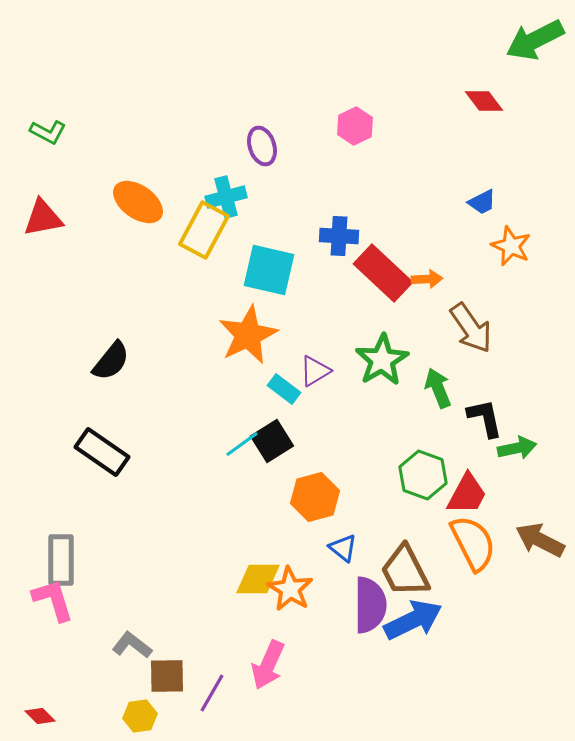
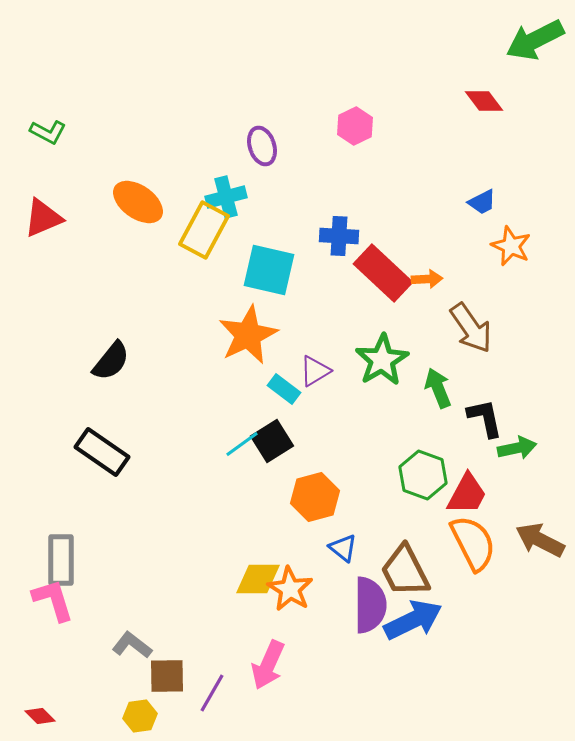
red triangle at (43, 218): rotated 12 degrees counterclockwise
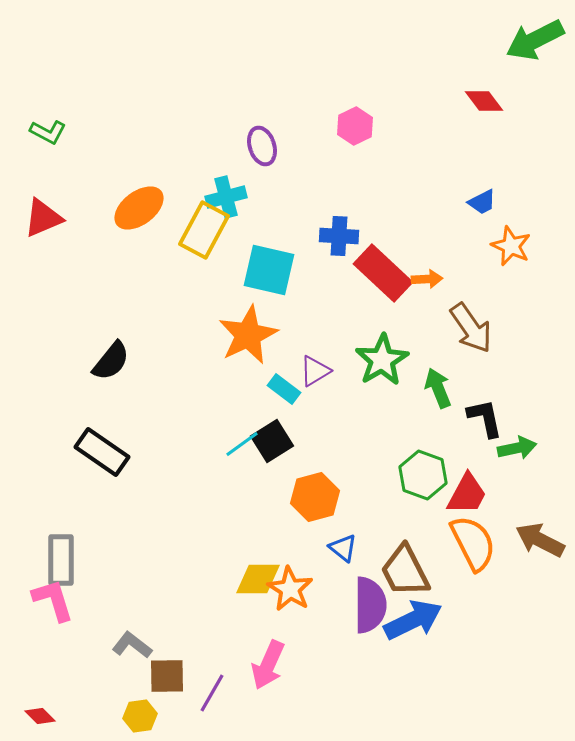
orange ellipse at (138, 202): moved 1 px right, 6 px down; rotated 72 degrees counterclockwise
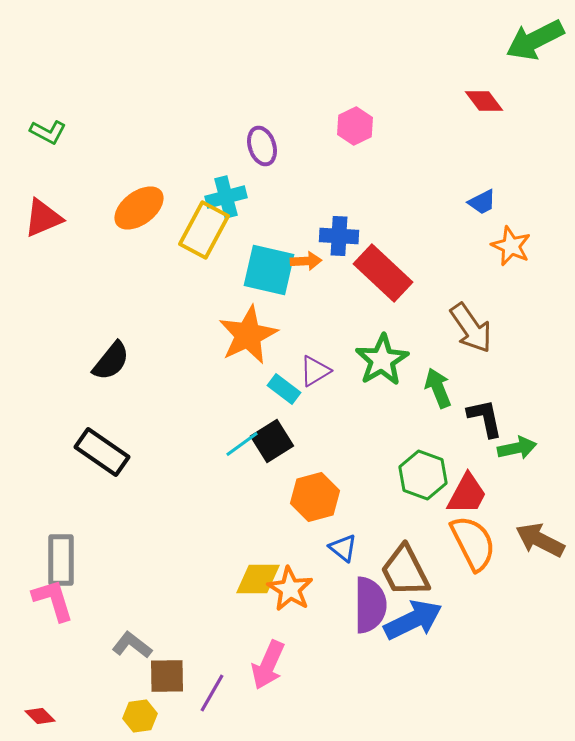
orange arrow at (427, 279): moved 121 px left, 18 px up
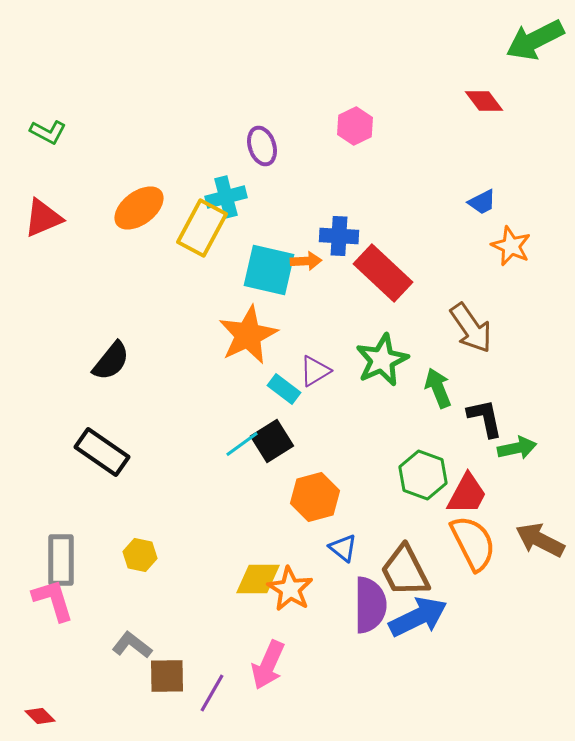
yellow rectangle at (204, 230): moved 2 px left, 2 px up
green star at (382, 360): rotated 6 degrees clockwise
blue arrow at (413, 620): moved 5 px right, 3 px up
yellow hexagon at (140, 716): moved 161 px up; rotated 20 degrees clockwise
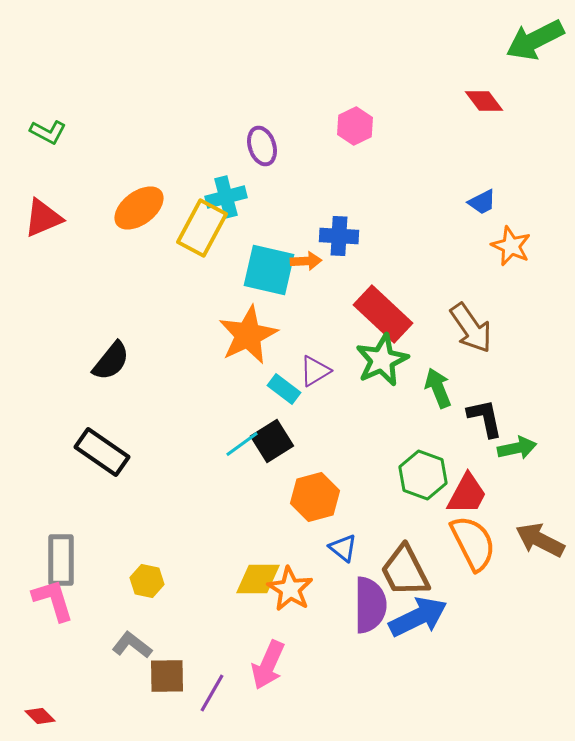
red rectangle at (383, 273): moved 41 px down
yellow hexagon at (140, 555): moved 7 px right, 26 px down
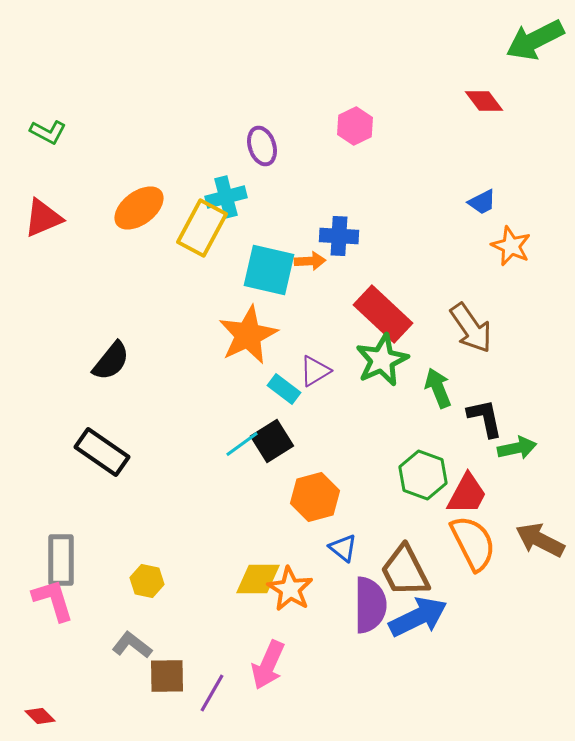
orange arrow at (306, 261): moved 4 px right
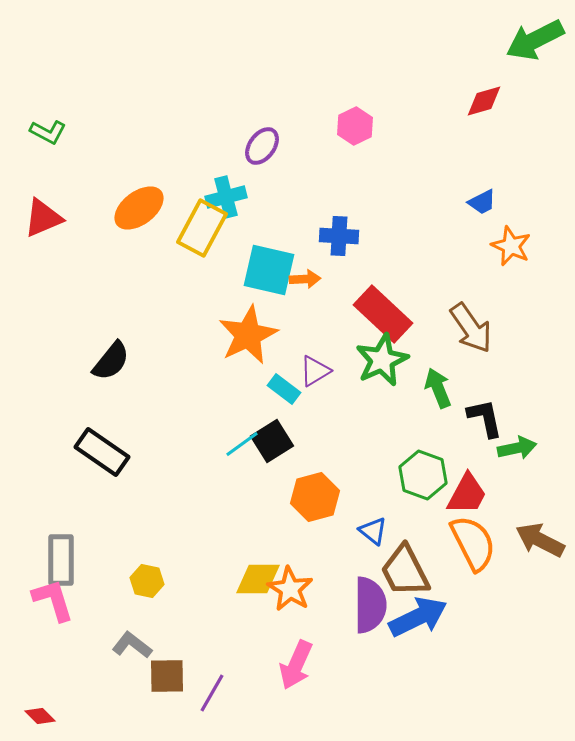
red diamond at (484, 101): rotated 69 degrees counterclockwise
purple ellipse at (262, 146): rotated 54 degrees clockwise
orange arrow at (310, 261): moved 5 px left, 18 px down
blue triangle at (343, 548): moved 30 px right, 17 px up
pink arrow at (268, 665): moved 28 px right
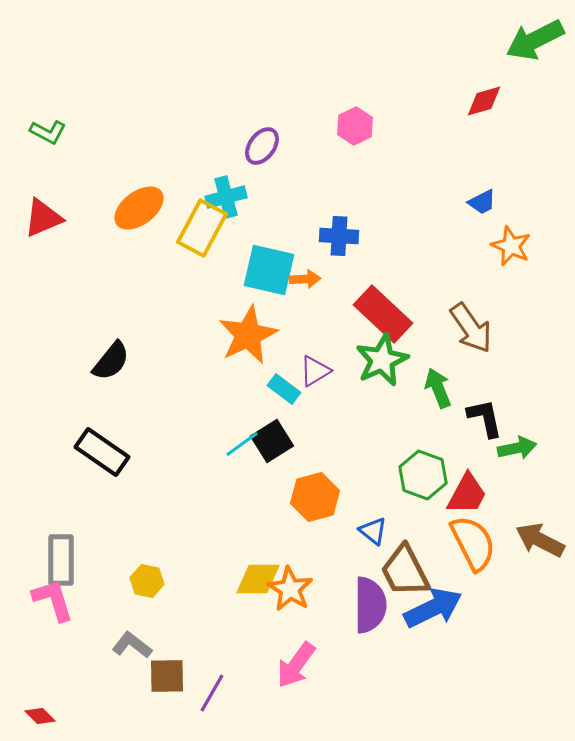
blue arrow at (418, 617): moved 15 px right, 9 px up
pink arrow at (296, 665): rotated 12 degrees clockwise
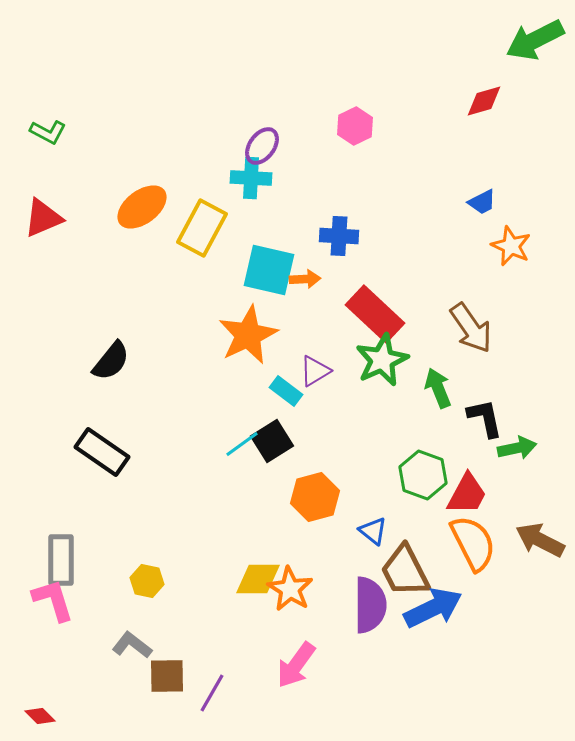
cyan cross at (226, 197): moved 25 px right, 19 px up; rotated 18 degrees clockwise
orange ellipse at (139, 208): moved 3 px right, 1 px up
red rectangle at (383, 314): moved 8 px left
cyan rectangle at (284, 389): moved 2 px right, 2 px down
